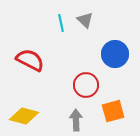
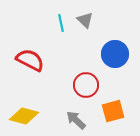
gray arrow: rotated 45 degrees counterclockwise
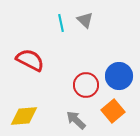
blue circle: moved 4 px right, 22 px down
orange square: rotated 25 degrees counterclockwise
yellow diamond: rotated 20 degrees counterclockwise
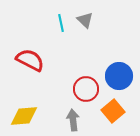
red circle: moved 4 px down
gray arrow: moved 3 px left; rotated 40 degrees clockwise
